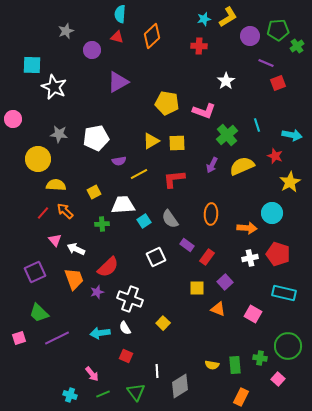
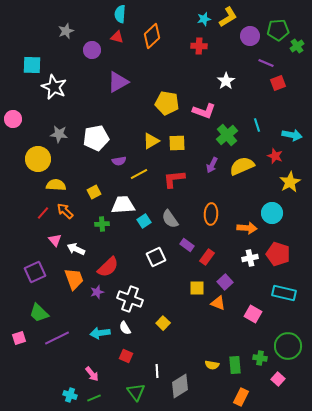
orange triangle at (218, 309): moved 6 px up
green line at (103, 394): moved 9 px left, 4 px down
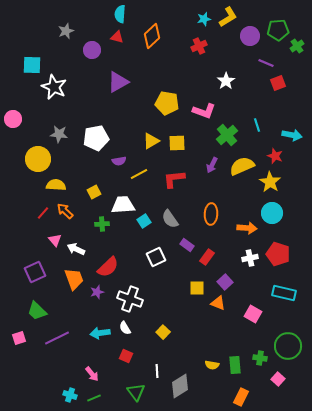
red cross at (199, 46): rotated 28 degrees counterclockwise
yellow star at (290, 182): moved 20 px left; rotated 10 degrees counterclockwise
green trapezoid at (39, 313): moved 2 px left, 2 px up
yellow square at (163, 323): moved 9 px down
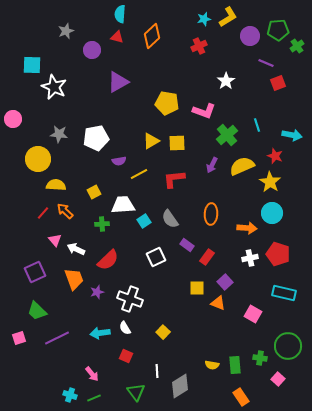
red semicircle at (108, 267): moved 7 px up
orange rectangle at (241, 397): rotated 60 degrees counterclockwise
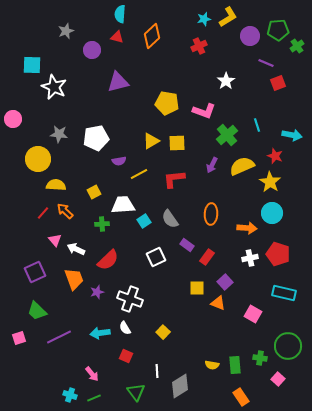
purple triangle at (118, 82): rotated 15 degrees clockwise
purple line at (57, 338): moved 2 px right, 1 px up
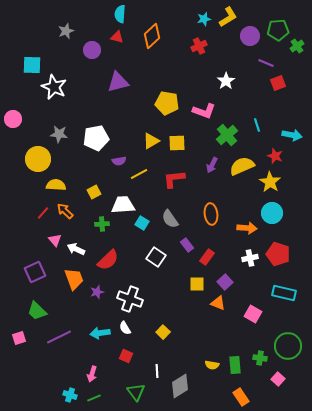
orange ellipse at (211, 214): rotated 10 degrees counterclockwise
cyan square at (144, 221): moved 2 px left, 2 px down; rotated 24 degrees counterclockwise
purple rectangle at (187, 245): rotated 16 degrees clockwise
white square at (156, 257): rotated 30 degrees counterclockwise
yellow square at (197, 288): moved 4 px up
pink arrow at (92, 374): rotated 56 degrees clockwise
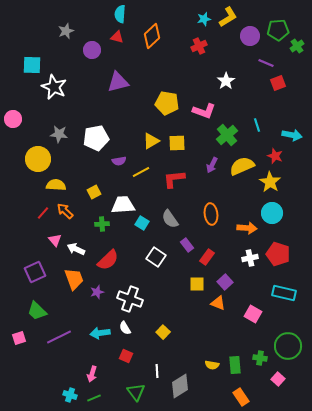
yellow line at (139, 174): moved 2 px right, 2 px up
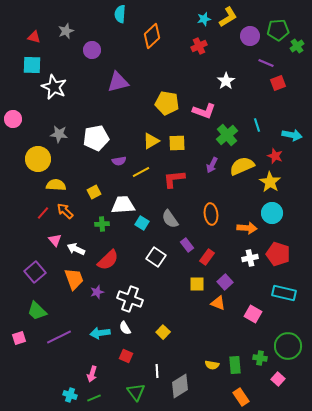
red triangle at (117, 37): moved 83 px left
purple square at (35, 272): rotated 15 degrees counterclockwise
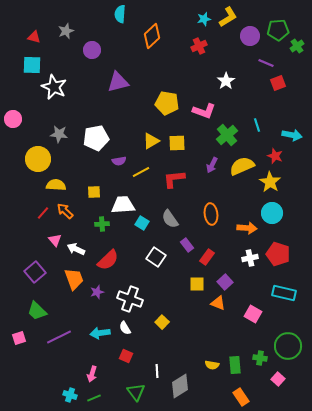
yellow square at (94, 192): rotated 24 degrees clockwise
yellow square at (163, 332): moved 1 px left, 10 px up
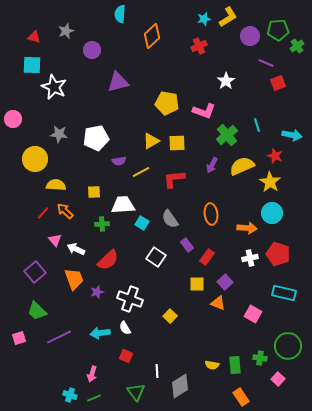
yellow circle at (38, 159): moved 3 px left
yellow square at (162, 322): moved 8 px right, 6 px up
